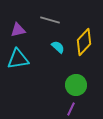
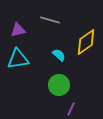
yellow diamond: moved 2 px right; rotated 12 degrees clockwise
cyan semicircle: moved 1 px right, 8 px down
green circle: moved 17 px left
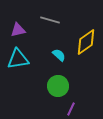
green circle: moved 1 px left, 1 px down
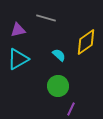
gray line: moved 4 px left, 2 px up
cyan triangle: rotated 20 degrees counterclockwise
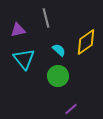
gray line: rotated 60 degrees clockwise
cyan semicircle: moved 5 px up
cyan triangle: moved 6 px right; rotated 40 degrees counterclockwise
green circle: moved 10 px up
purple line: rotated 24 degrees clockwise
